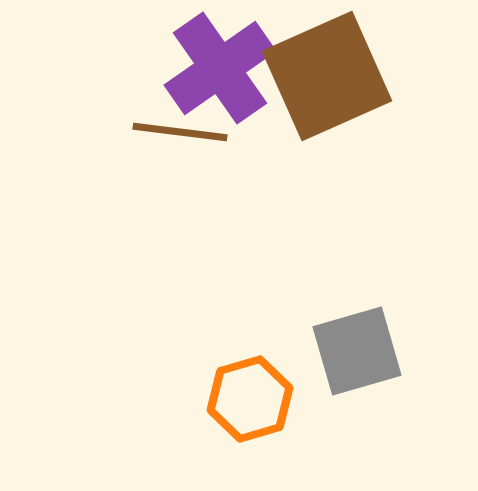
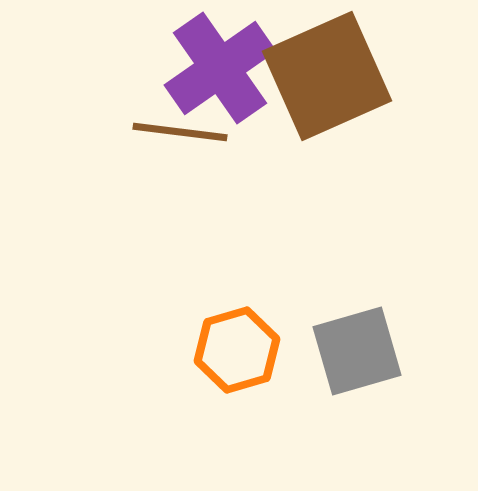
orange hexagon: moved 13 px left, 49 px up
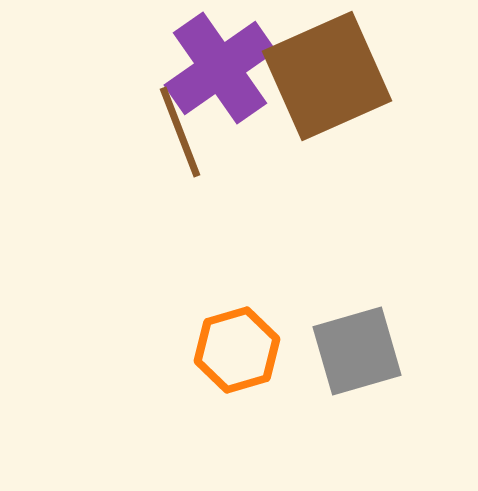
brown line: rotated 62 degrees clockwise
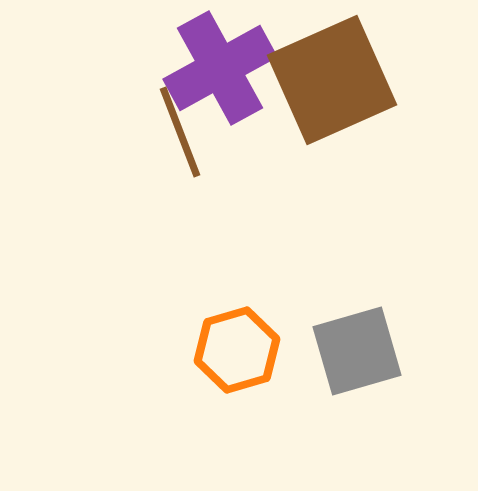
purple cross: rotated 6 degrees clockwise
brown square: moved 5 px right, 4 px down
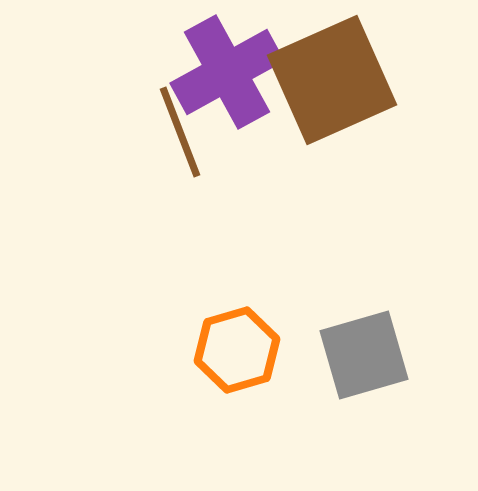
purple cross: moved 7 px right, 4 px down
gray square: moved 7 px right, 4 px down
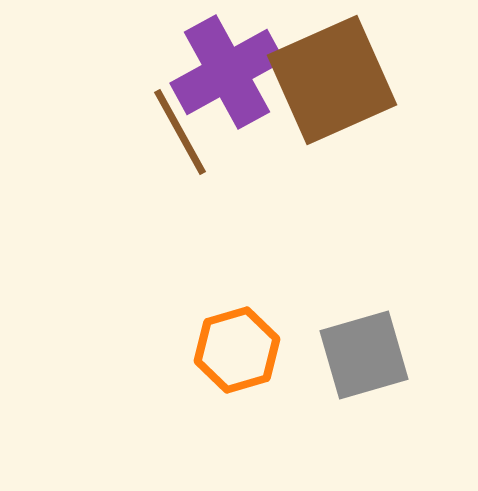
brown line: rotated 8 degrees counterclockwise
